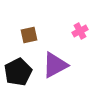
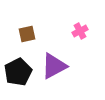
brown square: moved 2 px left, 1 px up
purple triangle: moved 1 px left, 1 px down
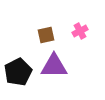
brown square: moved 19 px right, 1 px down
purple triangle: rotated 28 degrees clockwise
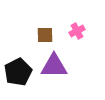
pink cross: moved 3 px left
brown square: moved 1 px left; rotated 12 degrees clockwise
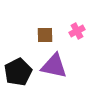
purple triangle: rotated 12 degrees clockwise
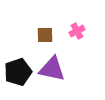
purple triangle: moved 2 px left, 3 px down
black pentagon: rotated 8 degrees clockwise
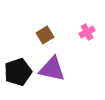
pink cross: moved 10 px right, 1 px down
brown square: rotated 30 degrees counterclockwise
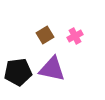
pink cross: moved 12 px left, 4 px down
black pentagon: rotated 12 degrees clockwise
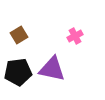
brown square: moved 26 px left
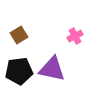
black pentagon: moved 1 px right, 1 px up
